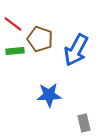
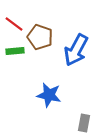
red line: moved 1 px right
brown pentagon: moved 2 px up
blue star: rotated 15 degrees clockwise
gray rectangle: rotated 24 degrees clockwise
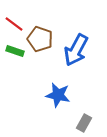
brown pentagon: moved 2 px down
green rectangle: rotated 24 degrees clockwise
blue star: moved 9 px right
gray rectangle: rotated 18 degrees clockwise
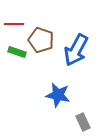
red line: rotated 36 degrees counterclockwise
brown pentagon: moved 1 px right, 1 px down
green rectangle: moved 2 px right, 1 px down
gray rectangle: moved 1 px left, 1 px up; rotated 54 degrees counterclockwise
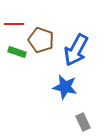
blue star: moved 7 px right, 8 px up
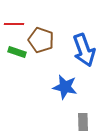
blue arrow: moved 8 px right; rotated 48 degrees counterclockwise
gray rectangle: rotated 24 degrees clockwise
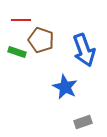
red line: moved 7 px right, 4 px up
blue star: rotated 15 degrees clockwise
gray rectangle: rotated 72 degrees clockwise
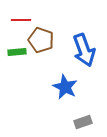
green rectangle: rotated 24 degrees counterclockwise
